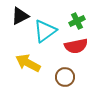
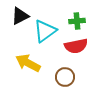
green cross: rotated 21 degrees clockwise
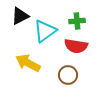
red semicircle: rotated 20 degrees clockwise
brown circle: moved 3 px right, 2 px up
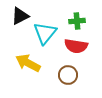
cyan triangle: moved 2 px down; rotated 15 degrees counterclockwise
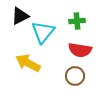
cyan triangle: moved 2 px left, 1 px up
red semicircle: moved 4 px right, 4 px down
brown circle: moved 7 px right, 1 px down
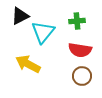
yellow arrow: moved 1 px down
brown circle: moved 7 px right
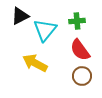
cyan triangle: moved 2 px right, 2 px up
red semicircle: rotated 45 degrees clockwise
yellow arrow: moved 7 px right, 1 px up
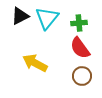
green cross: moved 2 px right, 2 px down
cyan triangle: moved 2 px right, 12 px up
red semicircle: moved 2 px up
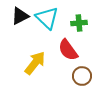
cyan triangle: rotated 25 degrees counterclockwise
red semicircle: moved 12 px left, 2 px down
yellow arrow: rotated 100 degrees clockwise
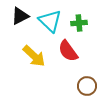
cyan triangle: moved 3 px right, 3 px down
red semicircle: moved 1 px down
yellow arrow: moved 1 px left, 7 px up; rotated 95 degrees clockwise
brown circle: moved 5 px right, 10 px down
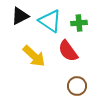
cyan triangle: rotated 10 degrees counterclockwise
brown circle: moved 10 px left
